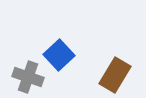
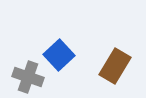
brown rectangle: moved 9 px up
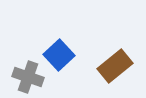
brown rectangle: rotated 20 degrees clockwise
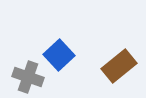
brown rectangle: moved 4 px right
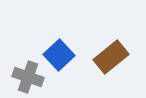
brown rectangle: moved 8 px left, 9 px up
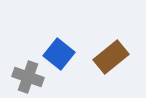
blue square: moved 1 px up; rotated 8 degrees counterclockwise
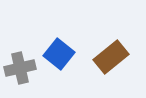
gray cross: moved 8 px left, 9 px up; rotated 32 degrees counterclockwise
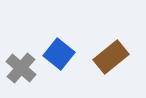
gray cross: moved 1 px right; rotated 36 degrees counterclockwise
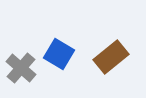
blue square: rotated 8 degrees counterclockwise
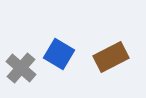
brown rectangle: rotated 12 degrees clockwise
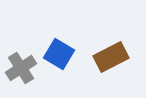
gray cross: rotated 16 degrees clockwise
